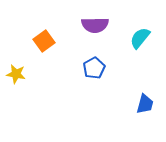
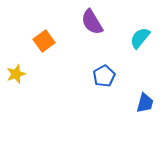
purple semicircle: moved 3 px left, 3 px up; rotated 60 degrees clockwise
blue pentagon: moved 10 px right, 8 px down
yellow star: rotated 30 degrees counterclockwise
blue trapezoid: moved 1 px up
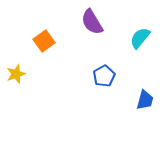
blue trapezoid: moved 3 px up
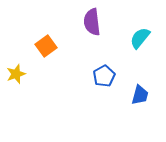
purple semicircle: rotated 24 degrees clockwise
orange square: moved 2 px right, 5 px down
blue trapezoid: moved 5 px left, 5 px up
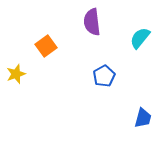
blue trapezoid: moved 3 px right, 23 px down
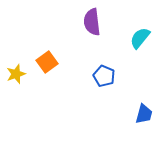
orange square: moved 1 px right, 16 px down
blue pentagon: rotated 20 degrees counterclockwise
blue trapezoid: moved 1 px right, 4 px up
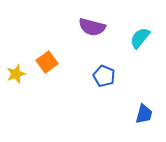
purple semicircle: moved 5 px down; rotated 68 degrees counterclockwise
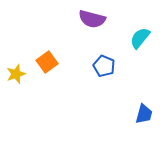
purple semicircle: moved 8 px up
blue pentagon: moved 10 px up
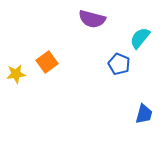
blue pentagon: moved 15 px right, 2 px up
yellow star: rotated 12 degrees clockwise
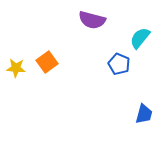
purple semicircle: moved 1 px down
yellow star: moved 6 px up; rotated 12 degrees clockwise
